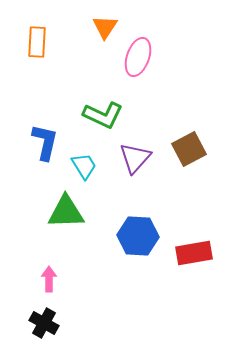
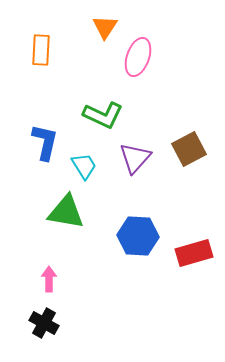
orange rectangle: moved 4 px right, 8 px down
green triangle: rotated 12 degrees clockwise
red rectangle: rotated 6 degrees counterclockwise
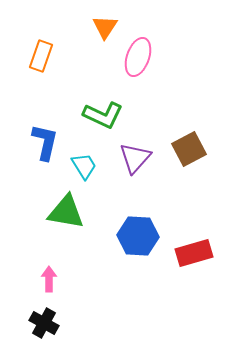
orange rectangle: moved 6 px down; rotated 16 degrees clockwise
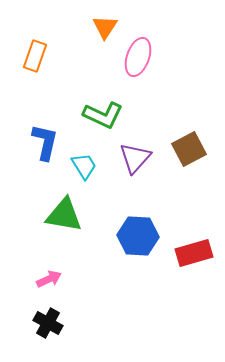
orange rectangle: moved 6 px left
green triangle: moved 2 px left, 3 px down
pink arrow: rotated 65 degrees clockwise
black cross: moved 4 px right
